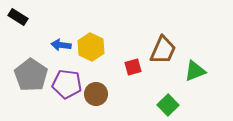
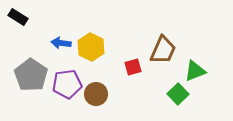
blue arrow: moved 2 px up
purple pentagon: rotated 16 degrees counterclockwise
green square: moved 10 px right, 11 px up
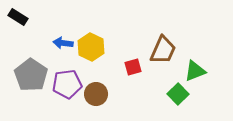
blue arrow: moved 2 px right
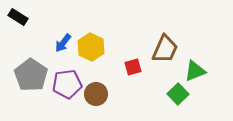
blue arrow: rotated 60 degrees counterclockwise
brown trapezoid: moved 2 px right, 1 px up
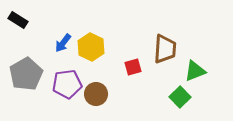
black rectangle: moved 3 px down
brown trapezoid: rotated 20 degrees counterclockwise
gray pentagon: moved 5 px left, 1 px up; rotated 8 degrees clockwise
green square: moved 2 px right, 3 px down
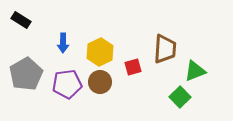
black rectangle: moved 3 px right
blue arrow: rotated 36 degrees counterclockwise
yellow hexagon: moved 9 px right, 5 px down; rotated 8 degrees clockwise
brown circle: moved 4 px right, 12 px up
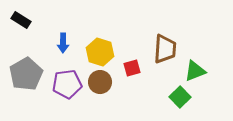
yellow hexagon: rotated 16 degrees counterclockwise
red square: moved 1 px left, 1 px down
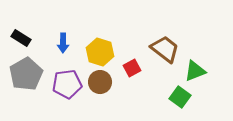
black rectangle: moved 18 px down
brown trapezoid: rotated 56 degrees counterclockwise
red square: rotated 12 degrees counterclockwise
green square: rotated 10 degrees counterclockwise
